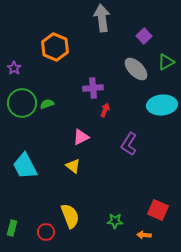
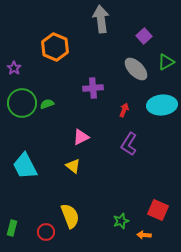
gray arrow: moved 1 px left, 1 px down
red arrow: moved 19 px right
green star: moved 6 px right; rotated 21 degrees counterclockwise
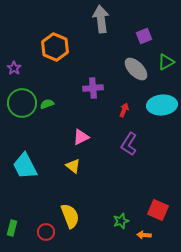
purple square: rotated 21 degrees clockwise
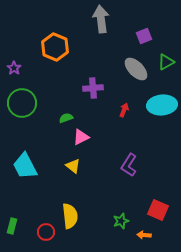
green semicircle: moved 19 px right, 14 px down
purple L-shape: moved 21 px down
yellow semicircle: rotated 15 degrees clockwise
green rectangle: moved 2 px up
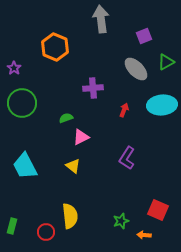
purple L-shape: moved 2 px left, 7 px up
